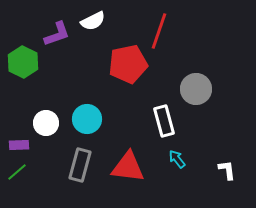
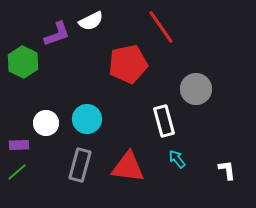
white semicircle: moved 2 px left
red line: moved 2 px right, 4 px up; rotated 54 degrees counterclockwise
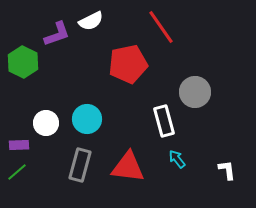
gray circle: moved 1 px left, 3 px down
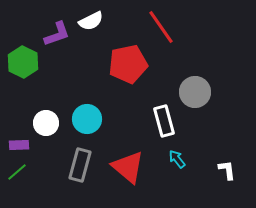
red triangle: rotated 33 degrees clockwise
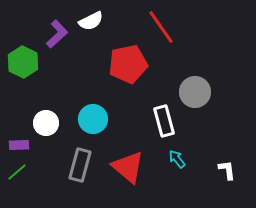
purple L-shape: rotated 24 degrees counterclockwise
cyan circle: moved 6 px right
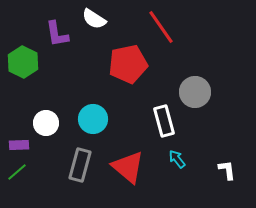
white semicircle: moved 3 px right, 2 px up; rotated 60 degrees clockwise
purple L-shape: rotated 124 degrees clockwise
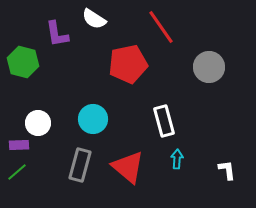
green hexagon: rotated 12 degrees counterclockwise
gray circle: moved 14 px right, 25 px up
white circle: moved 8 px left
cyan arrow: rotated 42 degrees clockwise
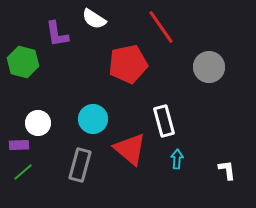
red triangle: moved 2 px right, 18 px up
green line: moved 6 px right
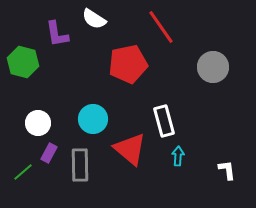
gray circle: moved 4 px right
purple rectangle: moved 30 px right, 8 px down; rotated 60 degrees counterclockwise
cyan arrow: moved 1 px right, 3 px up
gray rectangle: rotated 16 degrees counterclockwise
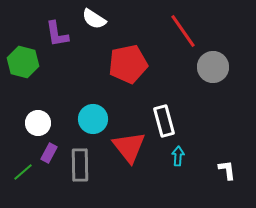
red line: moved 22 px right, 4 px down
red triangle: moved 1 px left, 2 px up; rotated 12 degrees clockwise
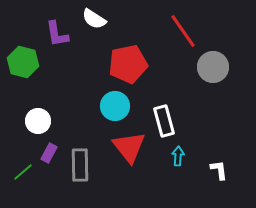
cyan circle: moved 22 px right, 13 px up
white circle: moved 2 px up
white L-shape: moved 8 px left
